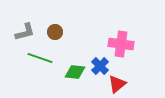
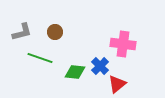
gray L-shape: moved 3 px left
pink cross: moved 2 px right
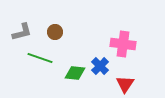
green diamond: moved 1 px down
red triangle: moved 8 px right; rotated 18 degrees counterclockwise
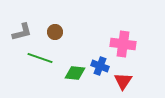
blue cross: rotated 24 degrees counterclockwise
red triangle: moved 2 px left, 3 px up
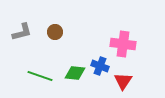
green line: moved 18 px down
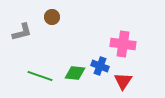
brown circle: moved 3 px left, 15 px up
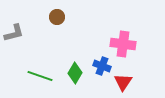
brown circle: moved 5 px right
gray L-shape: moved 8 px left, 1 px down
blue cross: moved 2 px right
green diamond: rotated 65 degrees counterclockwise
red triangle: moved 1 px down
